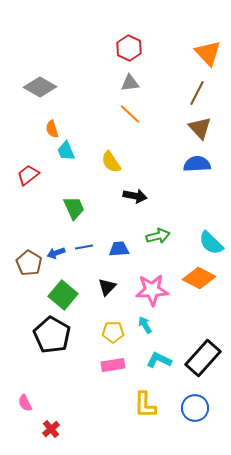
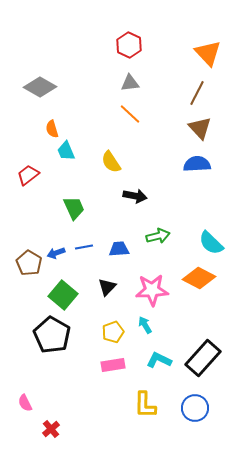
red hexagon: moved 3 px up
yellow pentagon: rotated 20 degrees counterclockwise
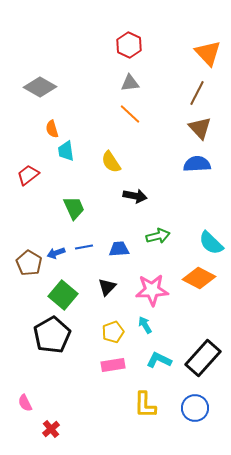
cyan trapezoid: rotated 15 degrees clockwise
black pentagon: rotated 12 degrees clockwise
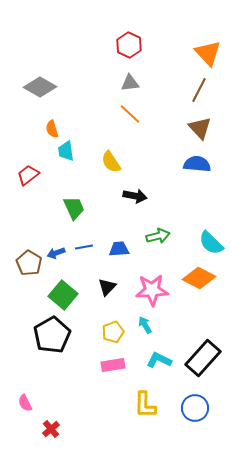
brown line: moved 2 px right, 3 px up
blue semicircle: rotated 8 degrees clockwise
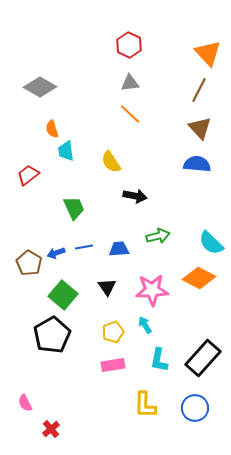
black triangle: rotated 18 degrees counterclockwise
cyan L-shape: rotated 105 degrees counterclockwise
